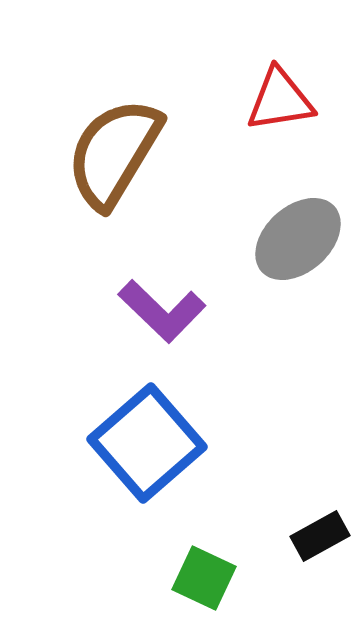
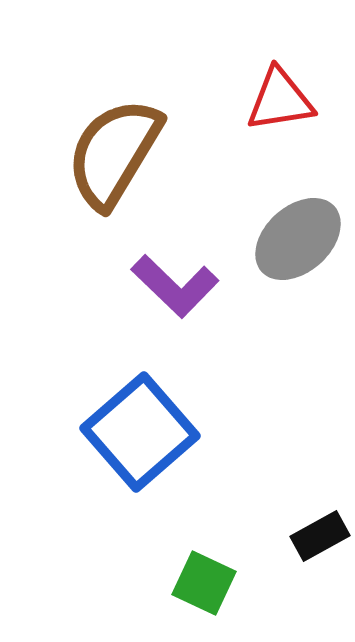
purple L-shape: moved 13 px right, 25 px up
blue square: moved 7 px left, 11 px up
green square: moved 5 px down
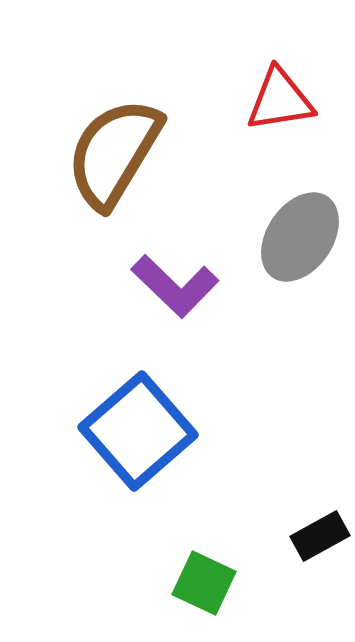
gray ellipse: moved 2 px right, 2 px up; rotated 14 degrees counterclockwise
blue square: moved 2 px left, 1 px up
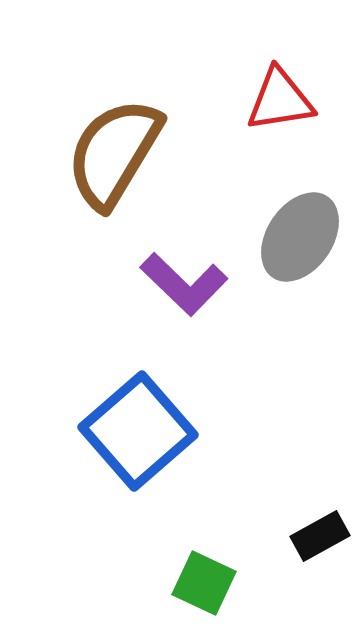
purple L-shape: moved 9 px right, 2 px up
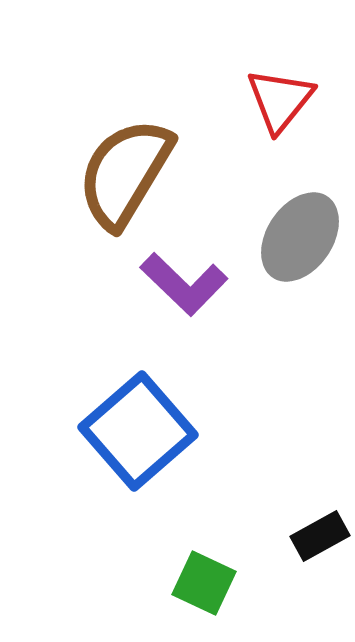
red triangle: rotated 42 degrees counterclockwise
brown semicircle: moved 11 px right, 20 px down
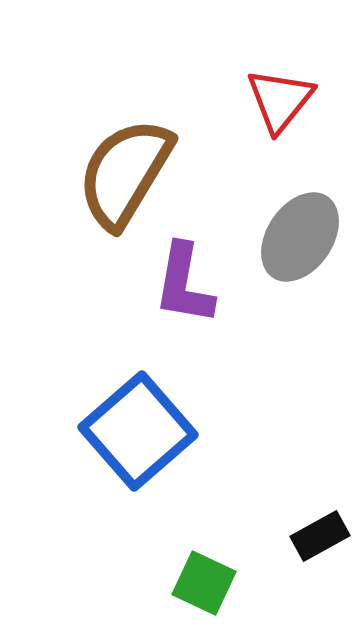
purple L-shape: rotated 56 degrees clockwise
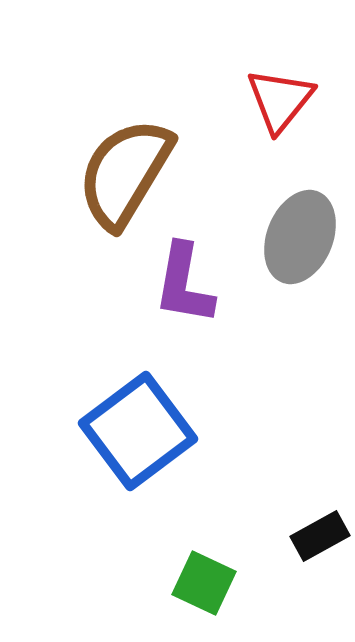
gray ellipse: rotated 12 degrees counterclockwise
blue square: rotated 4 degrees clockwise
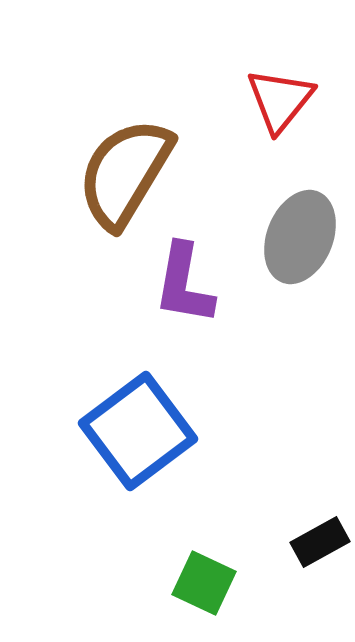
black rectangle: moved 6 px down
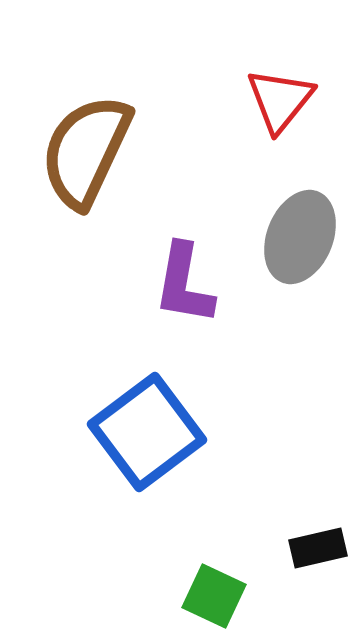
brown semicircle: moved 39 px left, 22 px up; rotated 6 degrees counterclockwise
blue square: moved 9 px right, 1 px down
black rectangle: moved 2 px left, 6 px down; rotated 16 degrees clockwise
green square: moved 10 px right, 13 px down
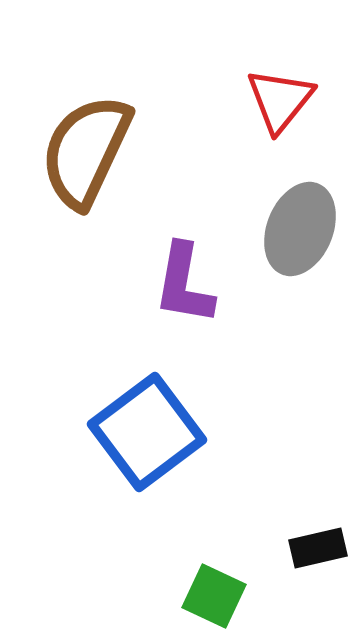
gray ellipse: moved 8 px up
